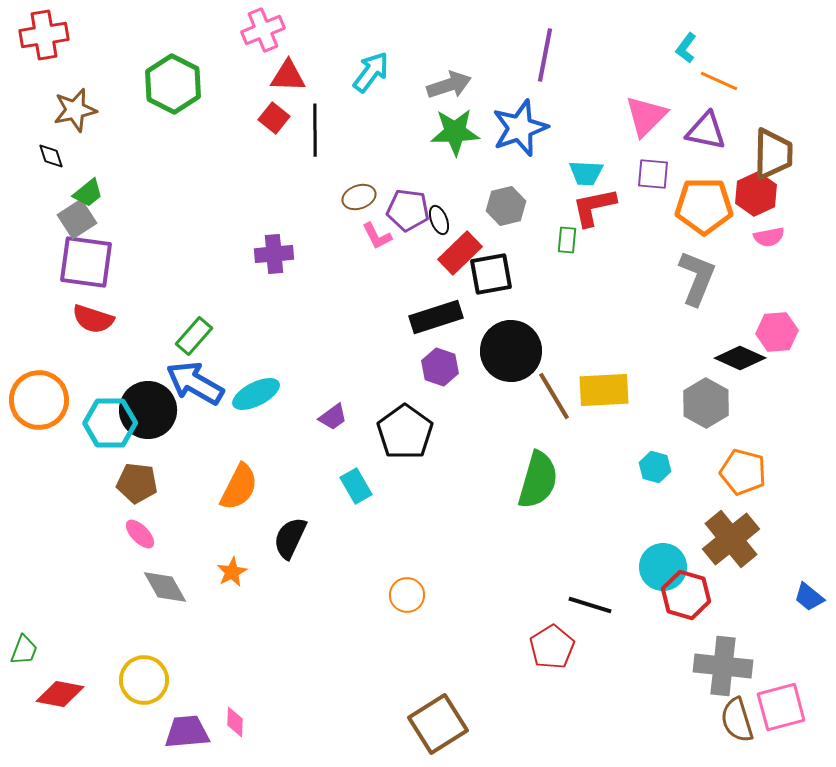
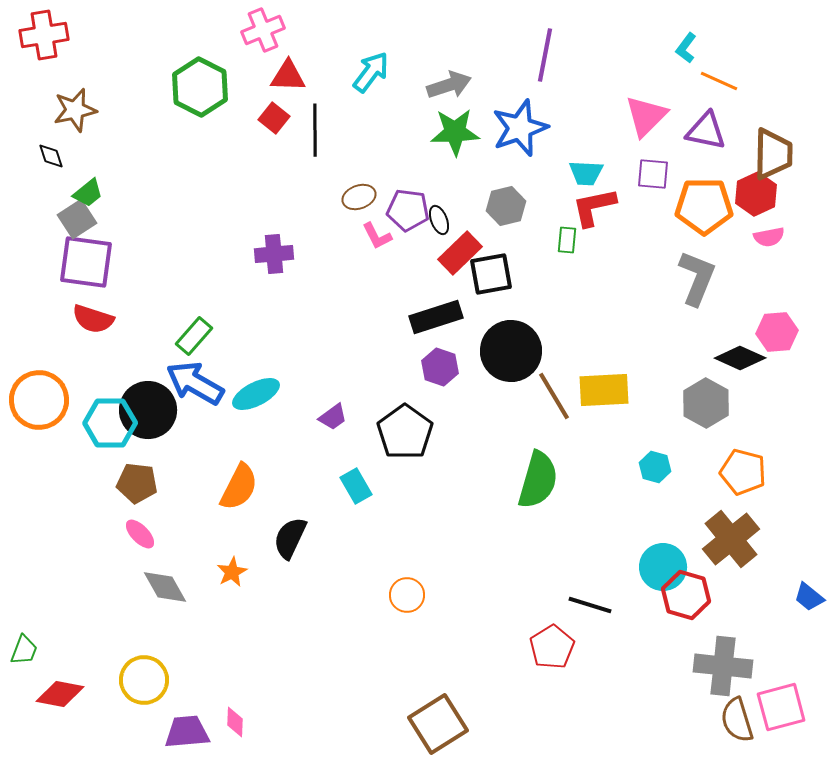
green hexagon at (173, 84): moved 27 px right, 3 px down
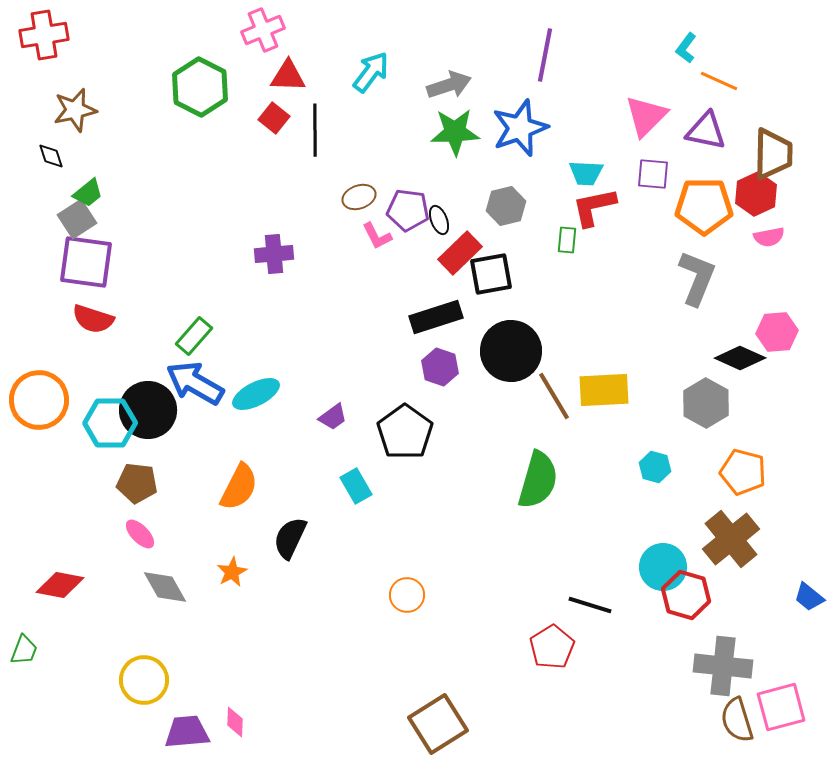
red diamond at (60, 694): moved 109 px up
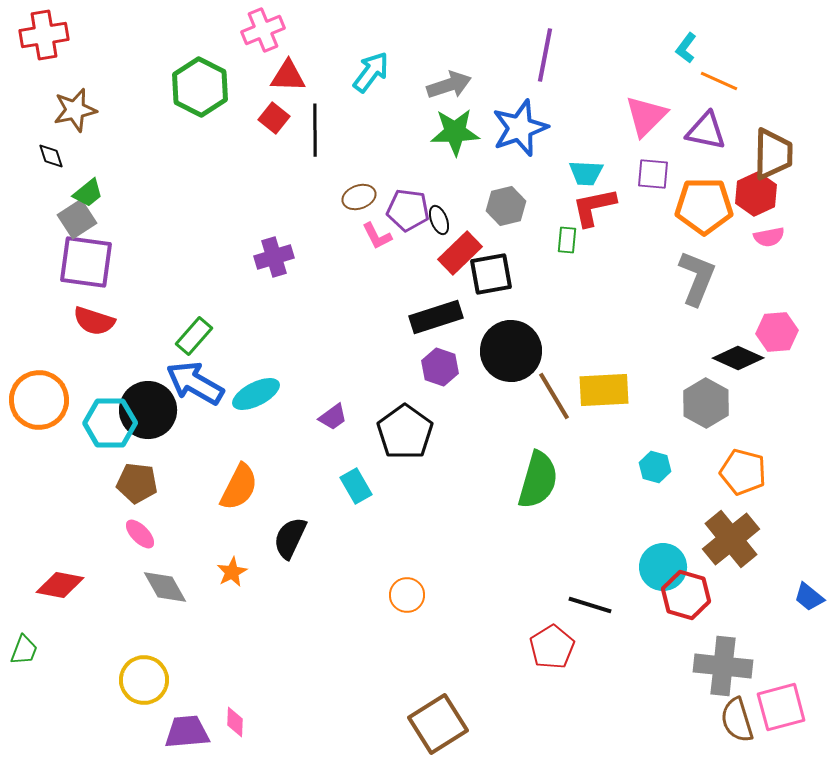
purple cross at (274, 254): moved 3 px down; rotated 12 degrees counterclockwise
red semicircle at (93, 319): moved 1 px right, 2 px down
black diamond at (740, 358): moved 2 px left
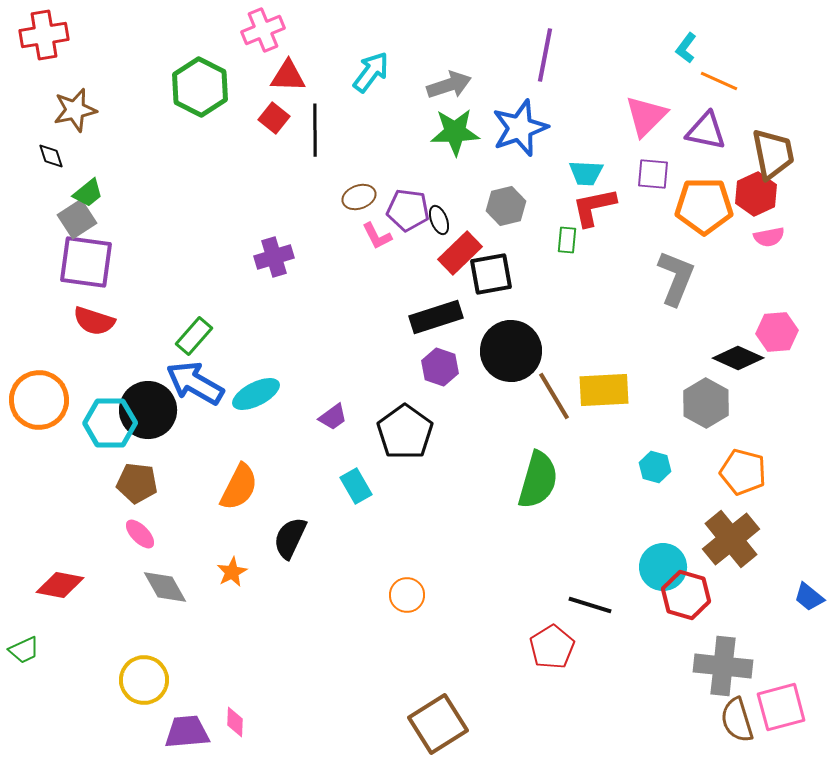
brown trapezoid at (773, 154): rotated 12 degrees counterclockwise
gray L-shape at (697, 278): moved 21 px left
green trapezoid at (24, 650): rotated 44 degrees clockwise
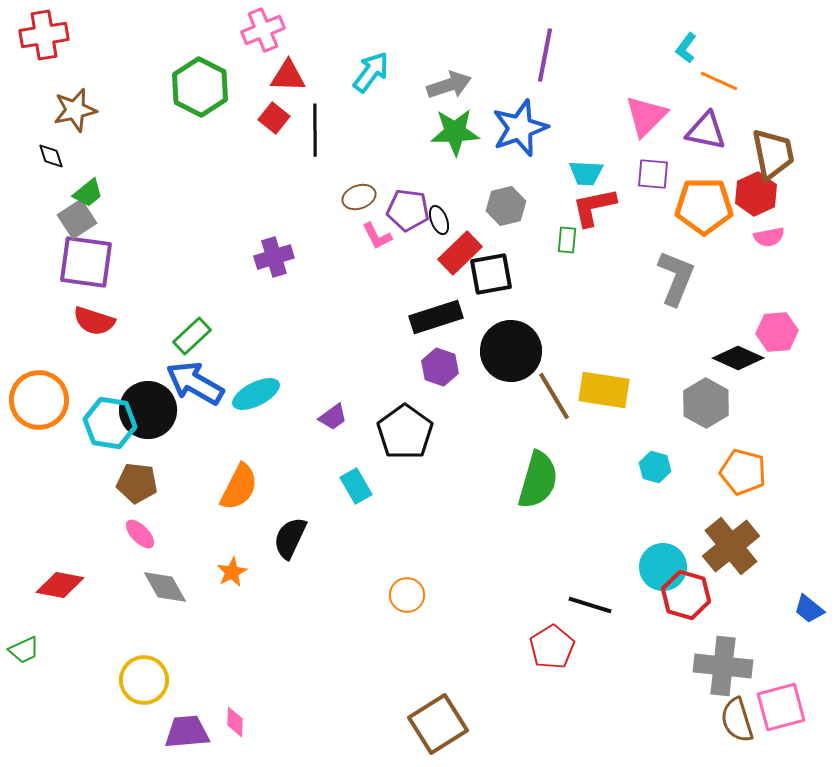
green rectangle at (194, 336): moved 2 px left; rotated 6 degrees clockwise
yellow rectangle at (604, 390): rotated 12 degrees clockwise
cyan hexagon at (110, 423): rotated 9 degrees clockwise
brown cross at (731, 539): moved 7 px down
blue trapezoid at (809, 597): moved 12 px down
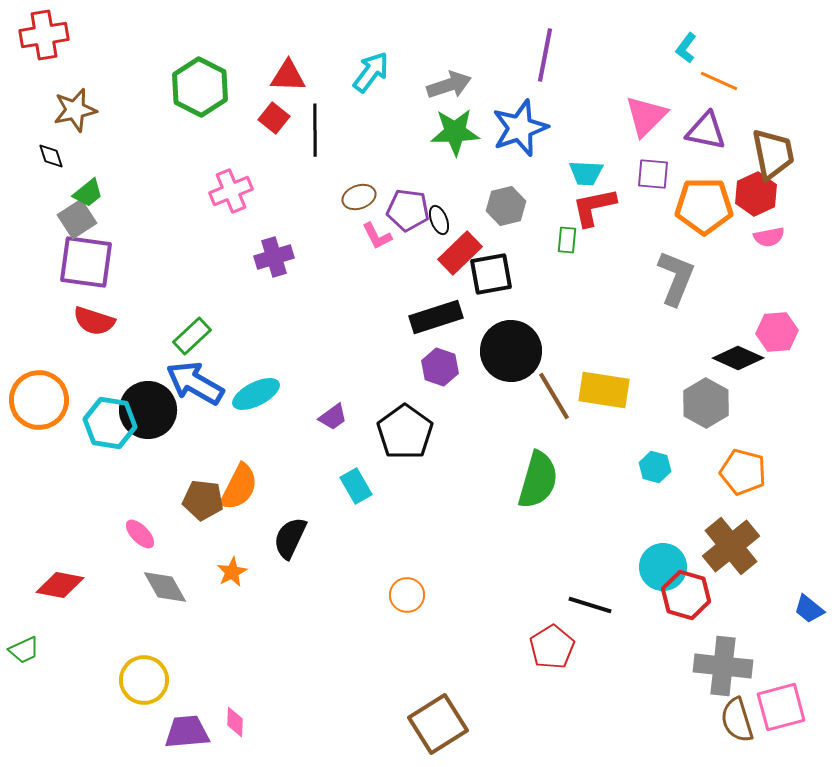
pink cross at (263, 30): moved 32 px left, 161 px down
brown pentagon at (137, 483): moved 66 px right, 17 px down
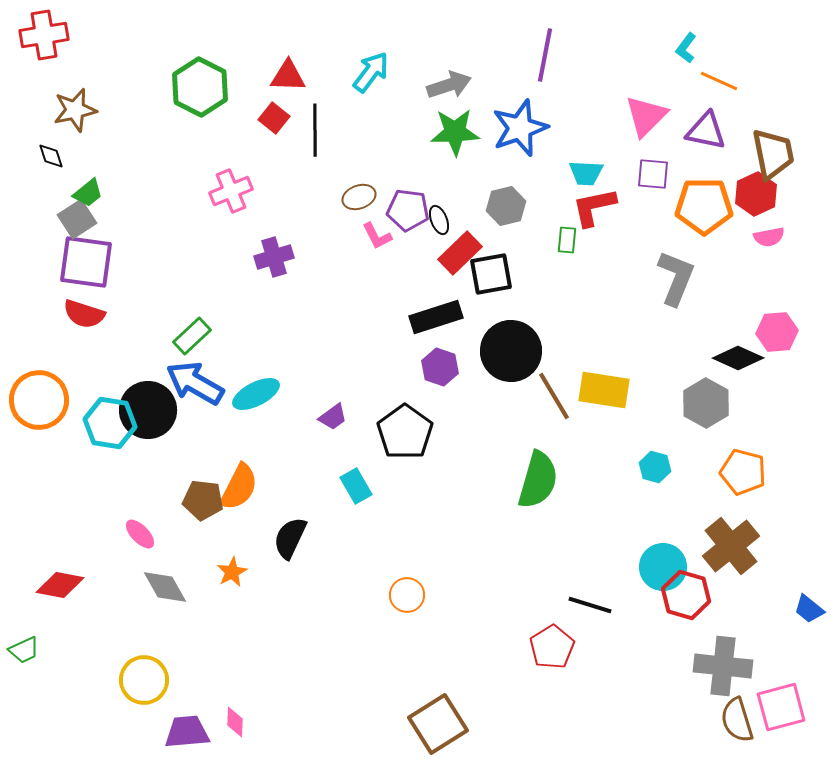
red semicircle at (94, 321): moved 10 px left, 7 px up
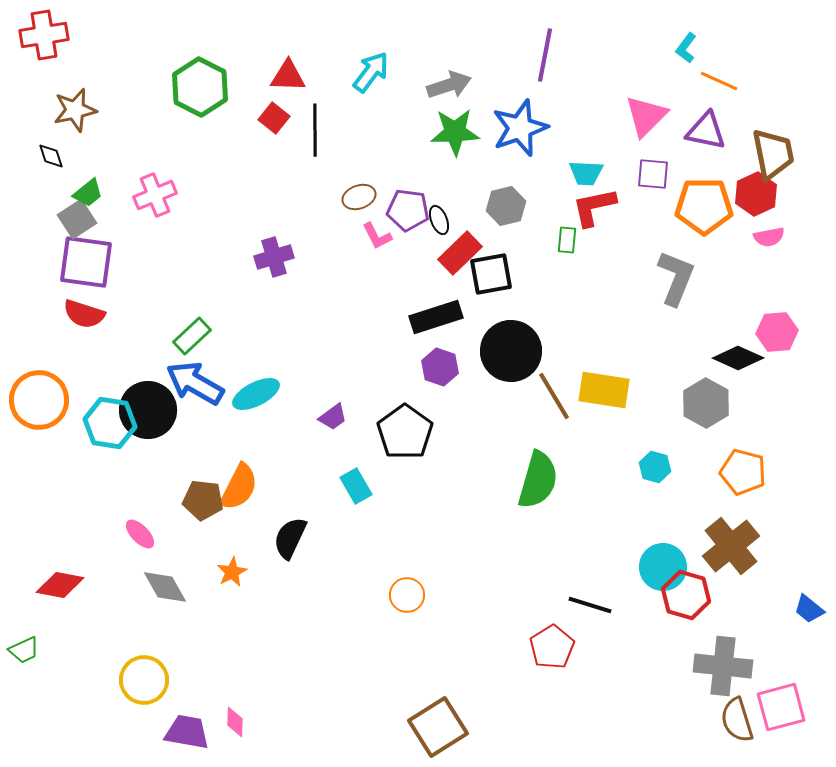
pink cross at (231, 191): moved 76 px left, 4 px down
brown square at (438, 724): moved 3 px down
purple trapezoid at (187, 732): rotated 15 degrees clockwise
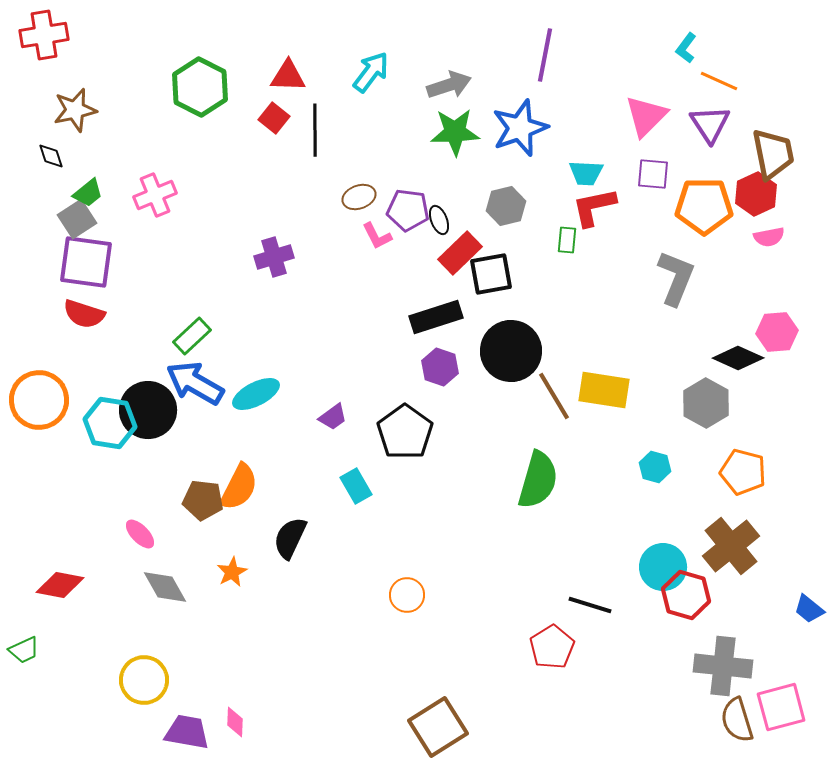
purple triangle at (706, 131): moved 4 px right, 7 px up; rotated 45 degrees clockwise
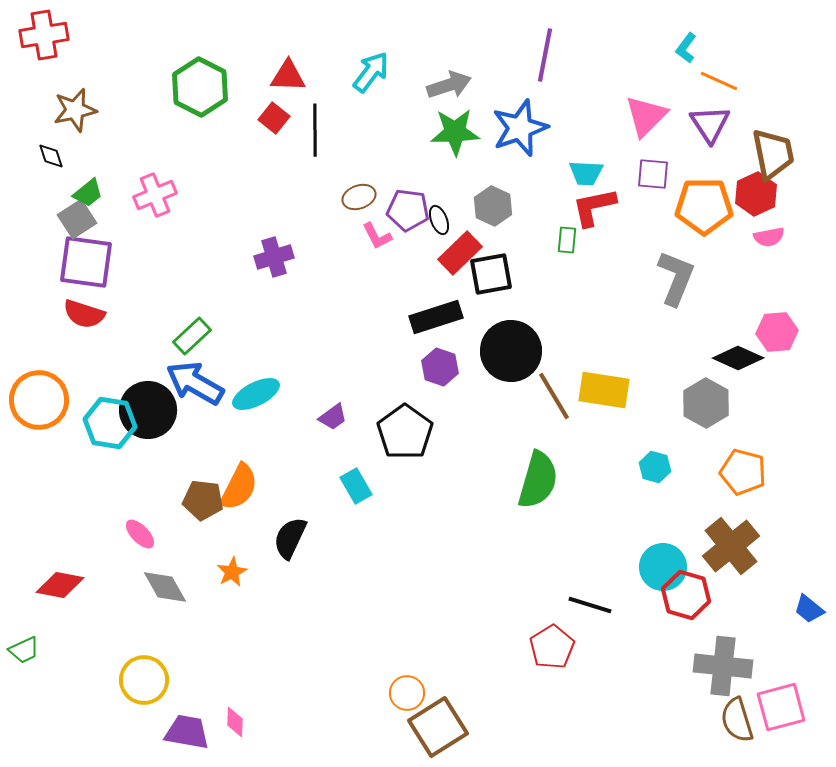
gray hexagon at (506, 206): moved 13 px left; rotated 21 degrees counterclockwise
orange circle at (407, 595): moved 98 px down
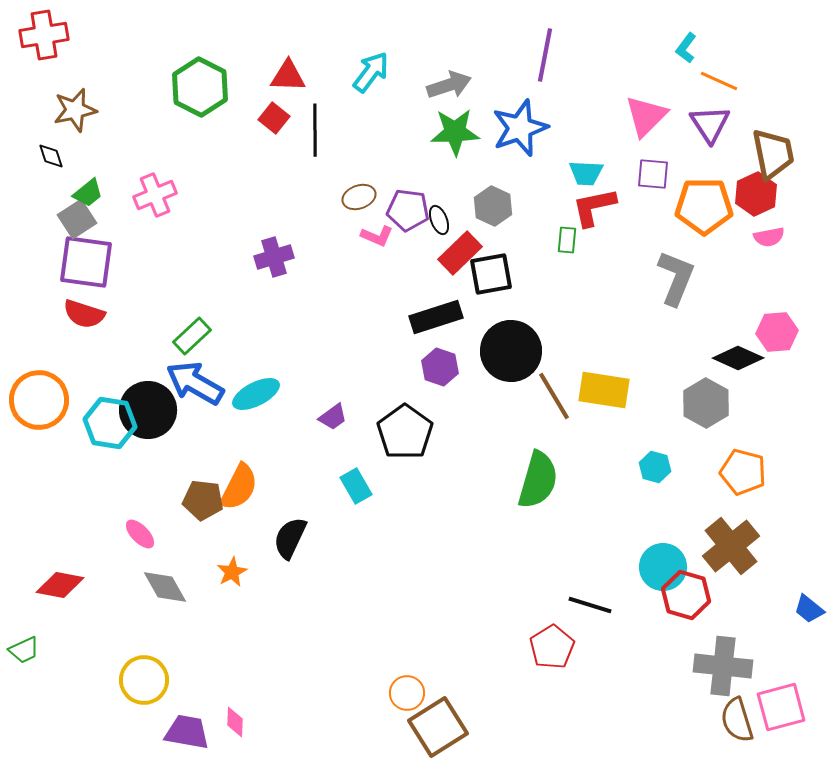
pink L-shape at (377, 236): rotated 40 degrees counterclockwise
